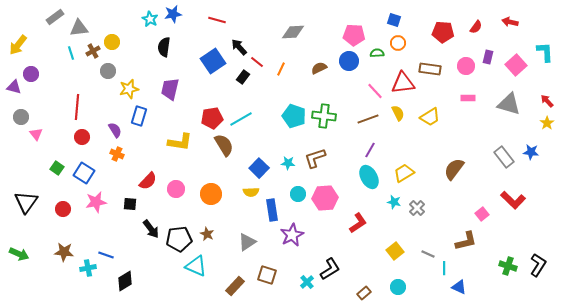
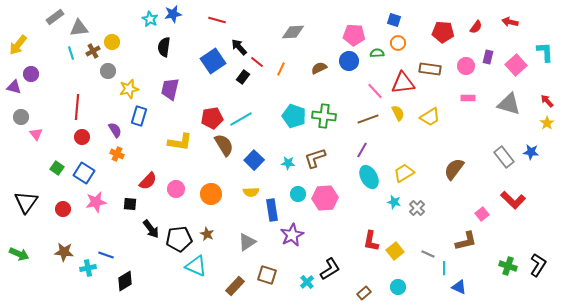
purple line at (370, 150): moved 8 px left
blue square at (259, 168): moved 5 px left, 8 px up
red L-shape at (358, 223): moved 13 px right, 18 px down; rotated 135 degrees clockwise
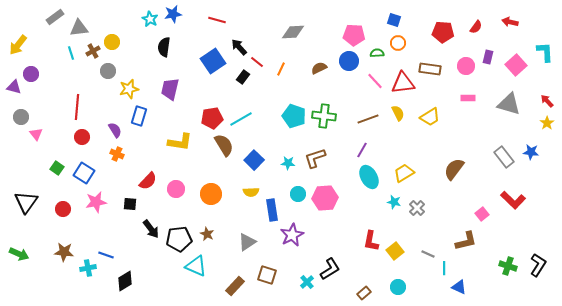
pink line at (375, 91): moved 10 px up
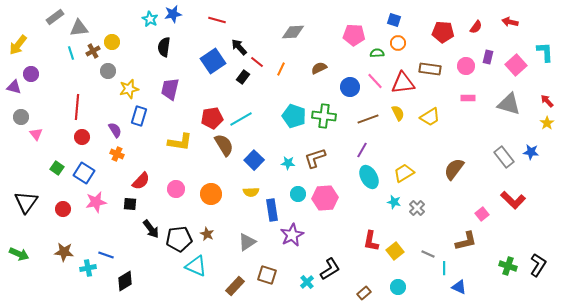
blue circle at (349, 61): moved 1 px right, 26 px down
red semicircle at (148, 181): moved 7 px left
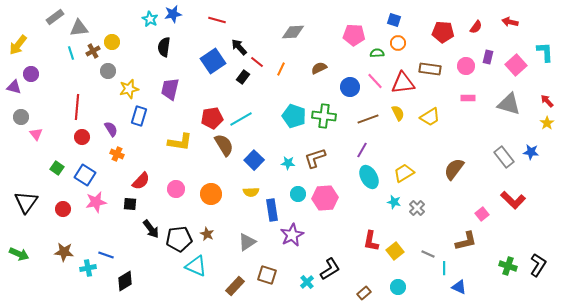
purple semicircle at (115, 130): moved 4 px left, 1 px up
blue square at (84, 173): moved 1 px right, 2 px down
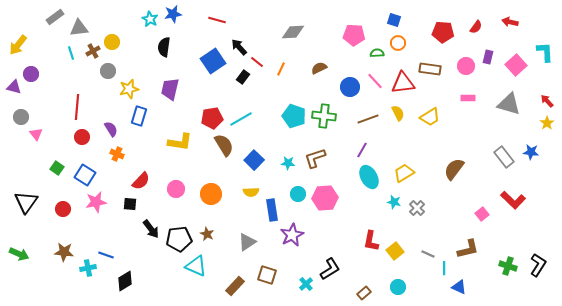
brown L-shape at (466, 241): moved 2 px right, 8 px down
cyan cross at (307, 282): moved 1 px left, 2 px down
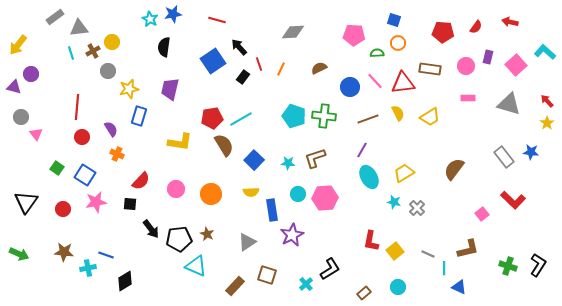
cyan L-shape at (545, 52): rotated 45 degrees counterclockwise
red line at (257, 62): moved 2 px right, 2 px down; rotated 32 degrees clockwise
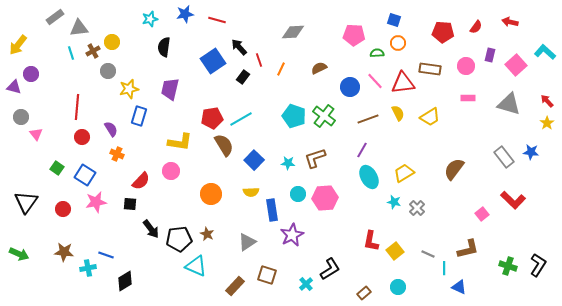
blue star at (173, 14): moved 12 px right
cyan star at (150, 19): rotated 28 degrees clockwise
purple rectangle at (488, 57): moved 2 px right, 2 px up
red line at (259, 64): moved 4 px up
green cross at (324, 116): rotated 30 degrees clockwise
pink circle at (176, 189): moved 5 px left, 18 px up
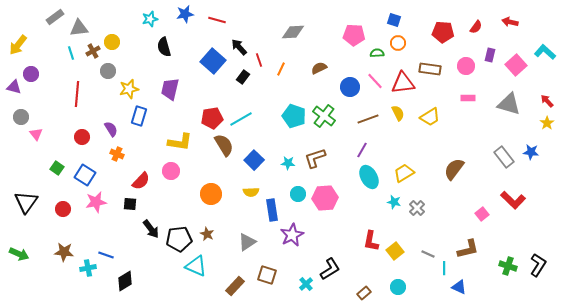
black semicircle at (164, 47): rotated 24 degrees counterclockwise
blue square at (213, 61): rotated 15 degrees counterclockwise
red line at (77, 107): moved 13 px up
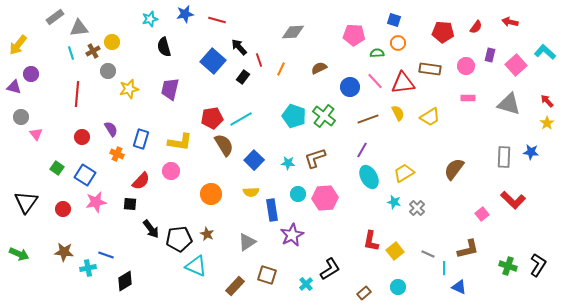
blue rectangle at (139, 116): moved 2 px right, 23 px down
gray rectangle at (504, 157): rotated 40 degrees clockwise
